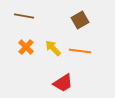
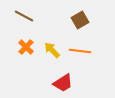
brown line: rotated 18 degrees clockwise
yellow arrow: moved 1 px left, 2 px down
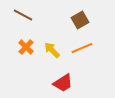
brown line: moved 1 px left, 1 px up
orange line: moved 2 px right, 3 px up; rotated 30 degrees counterclockwise
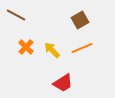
brown line: moved 7 px left
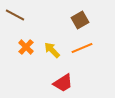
brown line: moved 1 px left
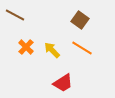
brown square: rotated 24 degrees counterclockwise
orange line: rotated 55 degrees clockwise
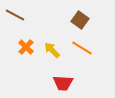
red trapezoid: rotated 35 degrees clockwise
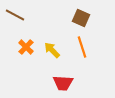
brown square: moved 1 px right, 2 px up; rotated 12 degrees counterclockwise
orange line: moved 1 px up; rotated 40 degrees clockwise
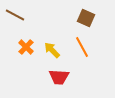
brown square: moved 5 px right
orange line: rotated 10 degrees counterclockwise
red trapezoid: moved 4 px left, 6 px up
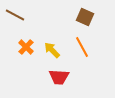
brown square: moved 1 px left, 1 px up
